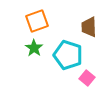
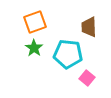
orange square: moved 2 px left, 1 px down
cyan pentagon: moved 1 px up; rotated 12 degrees counterclockwise
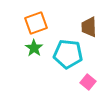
orange square: moved 1 px right, 1 px down
pink square: moved 1 px right, 4 px down
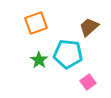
brown trapezoid: rotated 50 degrees clockwise
green star: moved 5 px right, 12 px down
pink square: rotated 14 degrees clockwise
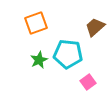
brown trapezoid: moved 6 px right
green star: rotated 12 degrees clockwise
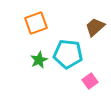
pink square: moved 2 px right, 1 px up
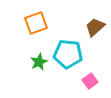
green star: moved 2 px down
